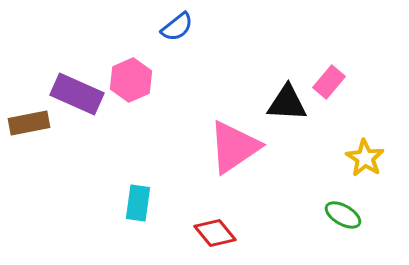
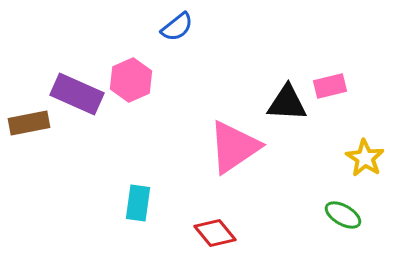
pink rectangle: moved 1 px right, 4 px down; rotated 36 degrees clockwise
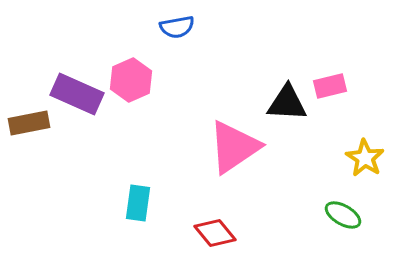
blue semicircle: rotated 28 degrees clockwise
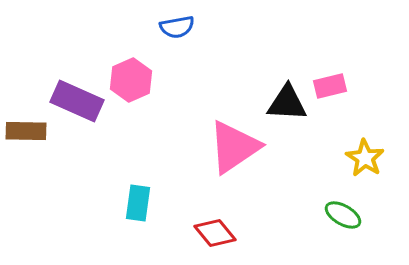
purple rectangle: moved 7 px down
brown rectangle: moved 3 px left, 8 px down; rotated 12 degrees clockwise
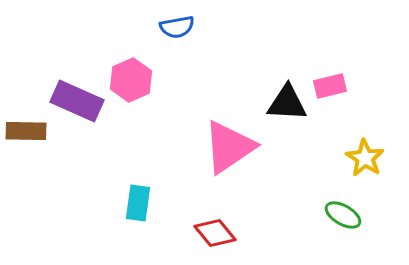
pink triangle: moved 5 px left
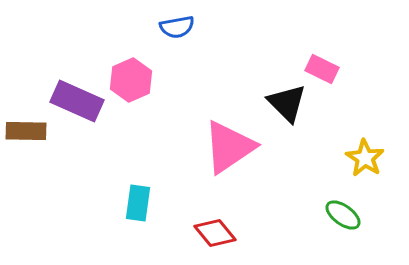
pink rectangle: moved 8 px left, 17 px up; rotated 40 degrees clockwise
black triangle: rotated 42 degrees clockwise
green ellipse: rotated 6 degrees clockwise
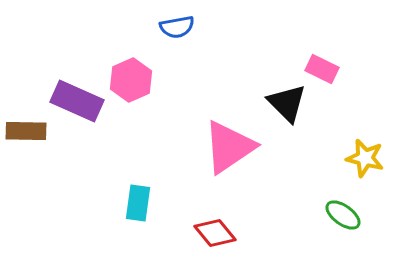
yellow star: rotated 18 degrees counterclockwise
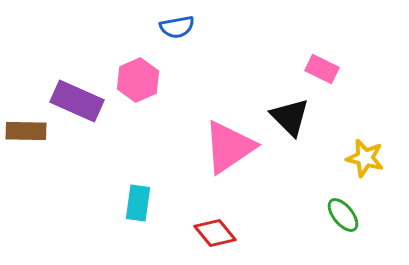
pink hexagon: moved 7 px right
black triangle: moved 3 px right, 14 px down
green ellipse: rotated 15 degrees clockwise
